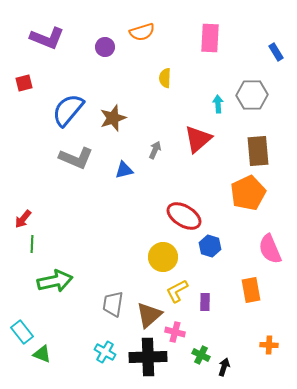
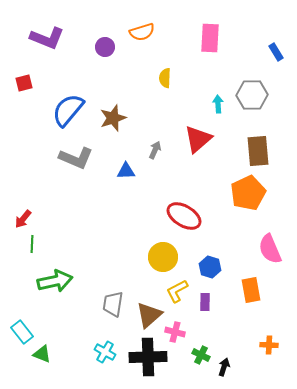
blue triangle: moved 2 px right, 1 px down; rotated 12 degrees clockwise
blue hexagon: moved 21 px down
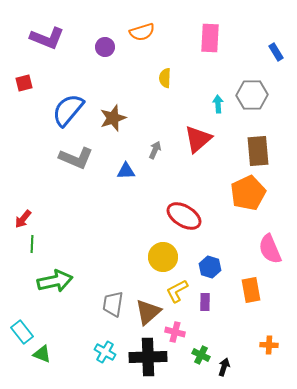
brown triangle: moved 1 px left, 3 px up
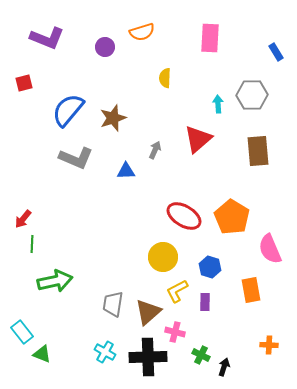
orange pentagon: moved 16 px left, 24 px down; rotated 16 degrees counterclockwise
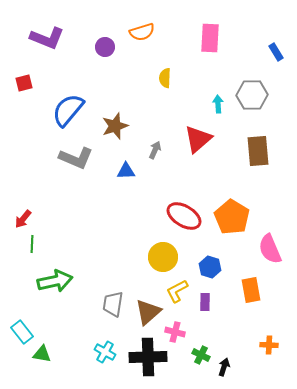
brown star: moved 2 px right, 8 px down
green triangle: rotated 12 degrees counterclockwise
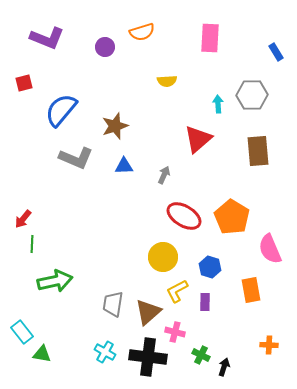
yellow semicircle: moved 2 px right, 3 px down; rotated 96 degrees counterclockwise
blue semicircle: moved 7 px left
gray arrow: moved 9 px right, 25 px down
blue triangle: moved 2 px left, 5 px up
black cross: rotated 9 degrees clockwise
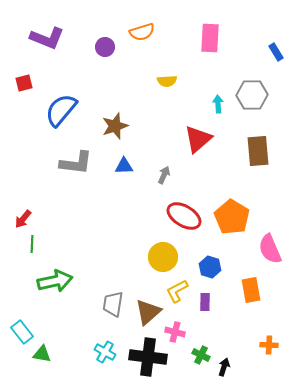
gray L-shape: moved 5 px down; rotated 16 degrees counterclockwise
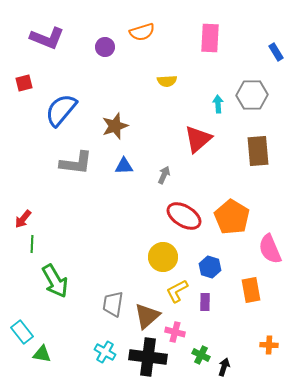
green arrow: rotated 72 degrees clockwise
brown triangle: moved 1 px left, 4 px down
